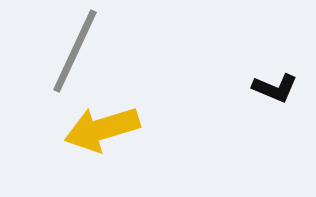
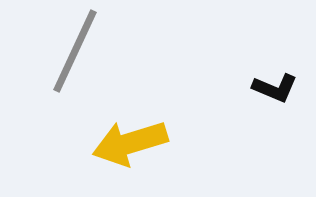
yellow arrow: moved 28 px right, 14 px down
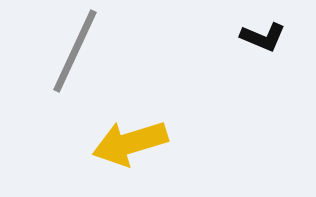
black L-shape: moved 12 px left, 51 px up
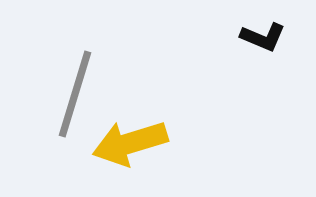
gray line: moved 43 px down; rotated 8 degrees counterclockwise
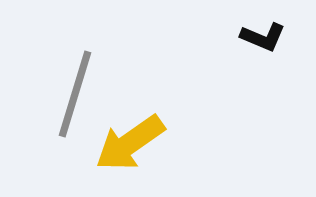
yellow arrow: rotated 18 degrees counterclockwise
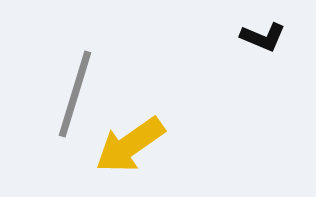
yellow arrow: moved 2 px down
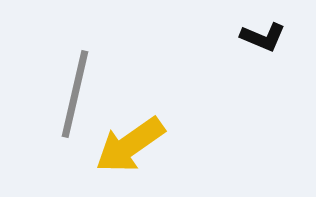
gray line: rotated 4 degrees counterclockwise
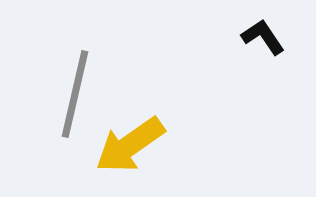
black L-shape: rotated 147 degrees counterclockwise
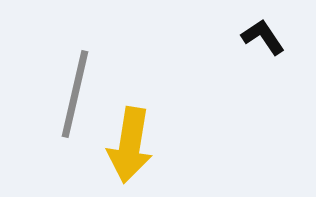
yellow arrow: rotated 46 degrees counterclockwise
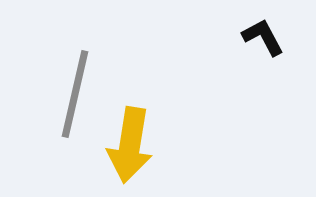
black L-shape: rotated 6 degrees clockwise
